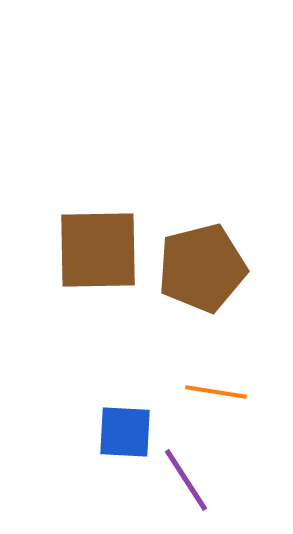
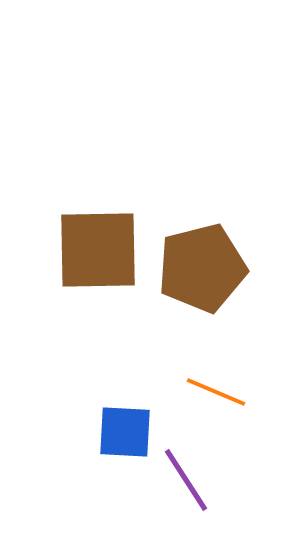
orange line: rotated 14 degrees clockwise
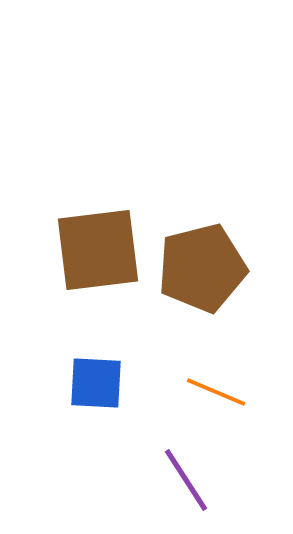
brown square: rotated 6 degrees counterclockwise
blue square: moved 29 px left, 49 px up
